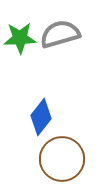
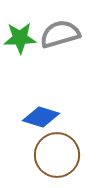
blue diamond: rotated 69 degrees clockwise
brown circle: moved 5 px left, 4 px up
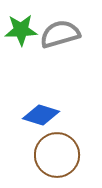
green star: moved 1 px right, 8 px up
blue diamond: moved 2 px up
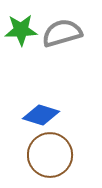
gray semicircle: moved 2 px right, 1 px up
brown circle: moved 7 px left
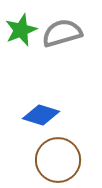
green star: rotated 20 degrees counterclockwise
brown circle: moved 8 px right, 5 px down
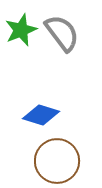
gray semicircle: rotated 69 degrees clockwise
brown circle: moved 1 px left, 1 px down
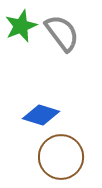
green star: moved 4 px up
brown circle: moved 4 px right, 4 px up
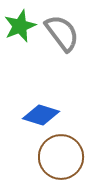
green star: moved 1 px left
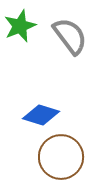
gray semicircle: moved 8 px right, 3 px down
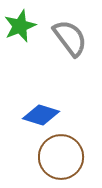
gray semicircle: moved 2 px down
